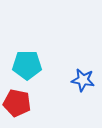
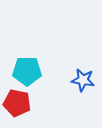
cyan pentagon: moved 6 px down
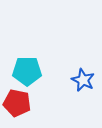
blue star: rotated 15 degrees clockwise
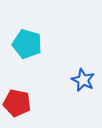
cyan pentagon: moved 27 px up; rotated 16 degrees clockwise
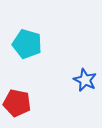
blue star: moved 2 px right
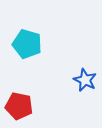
red pentagon: moved 2 px right, 3 px down
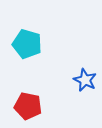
red pentagon: moved 9 px right
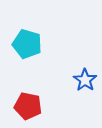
blue star: rotated 10 degrees clockwise
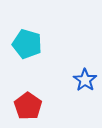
red pentagon: rotated 24 degrees clockwise
